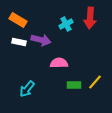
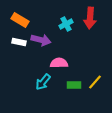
orange rectangle: moved 2 px right
cyan arrow: moved 16 px right, 7 px up
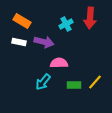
orange rectangle: moved 2 px right, 1 px down
purple arrow: moved 3 px right, 2 px down
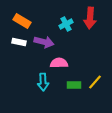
cyan arrow: rotated 42 degrees counterclockwise
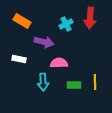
white rectangle: moved 17 px down
yellow line: rotated 42 degrees counterclockwise
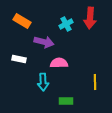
green rectangle: moved 8 px left, 16 px down
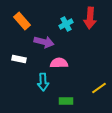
orange rectangle: rotated 18 degrees clockwise
yellow line: moved 4 px right, 6 px down; rotated 56 degrees clockwise
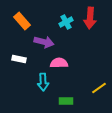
cyan cross: moved 2 px up
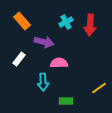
red arrow: moved 7 px down
white rectangle: rotated 64 degrees counterclockwise
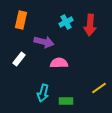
orange rectangle: moved 1 px left, 1 px up; rotated 54 degrees clockwise
cyan arrow: moved 11 px down; rotated 18 degrees clockwise
